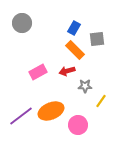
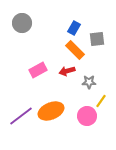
pink rectangle: moved 2 px up
gray star: moved 4 px right, 4 px up
pink circle: moved 9 px right, 9 px up
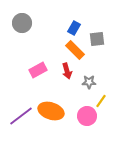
red arrow: rotated 91 degrees counterclockwise
orange ellipse: rotated 40 degrees clockwise
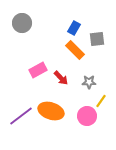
red arrow: moved 6 px left, 7 px down; rotated 28 degrees counterclockwise
